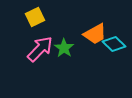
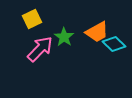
yellow square: moved 3 px left, 2 px down
orange trapezoid: moved 2 px right, 2 px up
green star: moved 11 px up
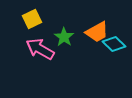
pink arrow: rotated 104 degrees counterclockwise
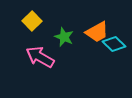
yellow square: moved 2 px down; rotated 18 degrees counterclockwise
green star: rotated 12 degrees counterclockwise
pink arrow: moved 8 px down
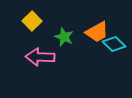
pink arrow: rotated 28 degrees counterclockwise
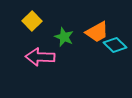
cyan diamond: moved 1 px right, 1 px down
